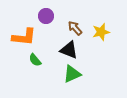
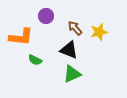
yellow star: moved 2 px left
orange L-shape: moved 3 px left
green semicircle: rotated 24 degrees counterclockwise
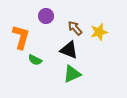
orange L-shape: rotated 80 degrees counterclockwise
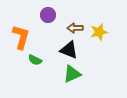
purple circle: moved 2 px right, 1 px up
brown arrow: rotated 49 degrees counterclockwise
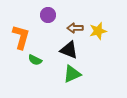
yellow star: moved 1 px left, 1 px up
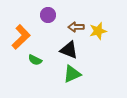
brown arrow: moved 1 px right, 1 px up
orange L-shape: rotated 30 degrees clockwise
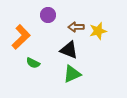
green semicircle: moved 2 px left, 3 px down
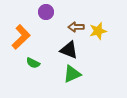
purple circle: moved 2 px left, 3 px up
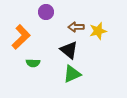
black triangle: rotated 18 degrees clockwise
green semicircle: rotated 24 degrees counterclockwise
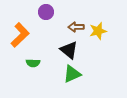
orange L-shape: moved 1 px left, 2 px up
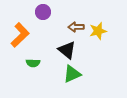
purple circle: moved 3 px left
black triangle: moved 2 px left
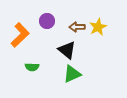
purple circle: moved 4 px right, 9 px down
brown arrow: moved 1 px right
yellow star: moved 4 px up; rotated 12 degrees counterclockwise
green semicircle: moved 1 px left, 4 px down
